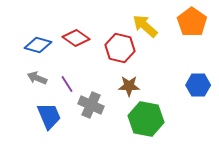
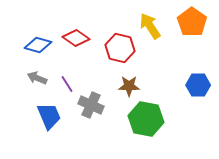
yellow arrow: moved 5 px right; rotated 16 degrees clockwise
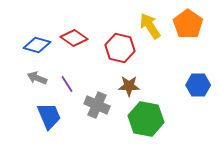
orange pentagon: moved 4 px left, 2 px down
red diamond: moved 2 px left
blue diamond: moved 1 px left
gray cross: moved 6 px right
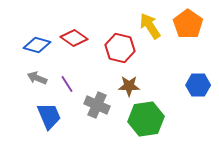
green hexagon: rotated 20 degrees counterclockwise
